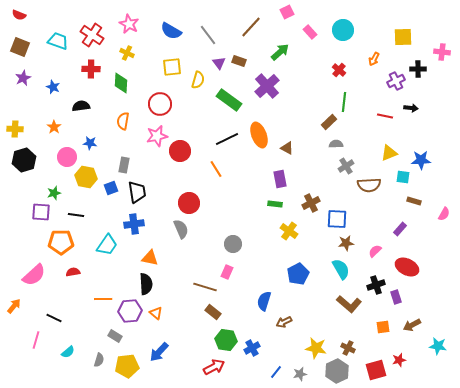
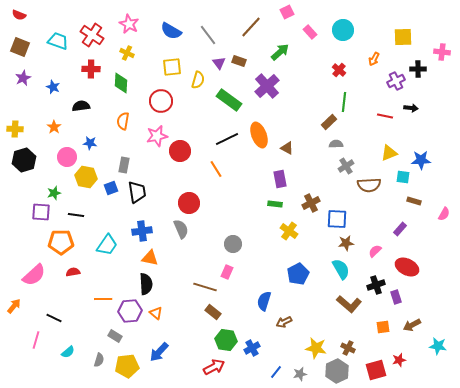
red circle at (160, 104): moved 1 px right, 3 px up
blue cross at (134, 224): moved 8 px right, 7 px down
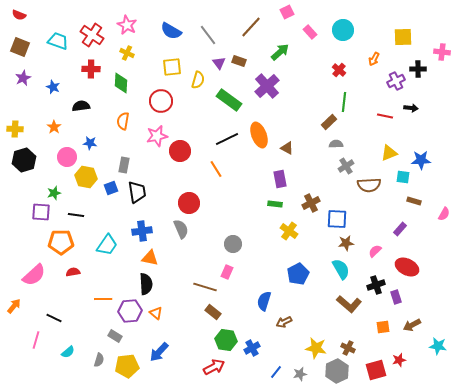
pink star at (129, 24): moved 2 px left, 1 px down
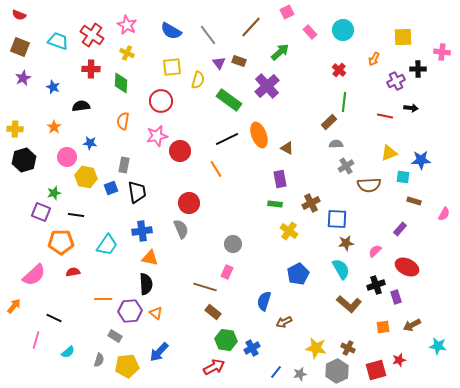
purple square at (41, 212): rotated 18 degrees clockwise
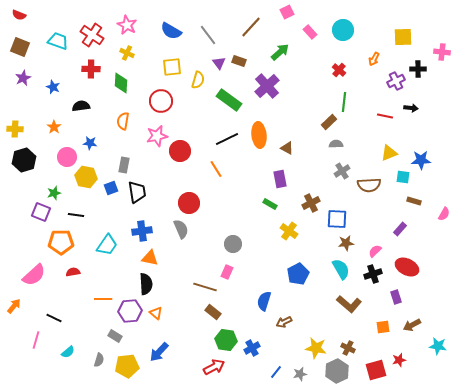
orange ellipse at (259, 135): rotated 15 degrees clockwise
gray cross at (346, 166): moved 4 px left, 5 px down
green rectangle at (275, 204): moved 5 px left; rotated 24 degrees clockwise
black cross at (376, 285): moved 3 px left, 11 px up
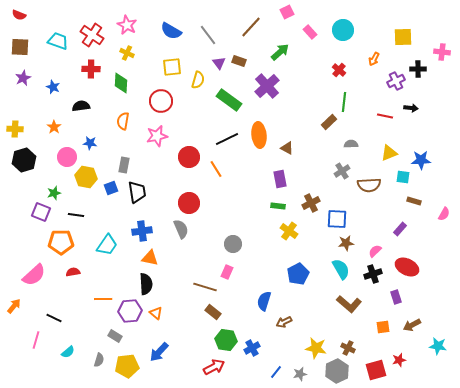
brown square at (20, 47): rotated 18 degrees counterclockwise
gray semicircle at (336, 144): moved 15 px right
red circle at (180, 151): moved 9 px right, 6 px down
green rectangle at (270, 204): moved 8 px right, 2 px down; rotated 24 degrees counterclockwise
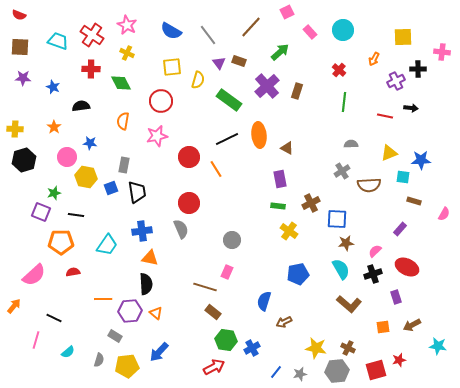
purple star at (23, 78): rotated 28 degrees clockwise
green diamond at (121, 83): rotated 30 degrees counterclockwise
brown rectangle at (329, 122): moved 32 px left, 31 px up; rotated 28 degrees counterclockwise
gray circle at (233, 244): moved 1 px left, 4 px up
blue pentagon at (298, 274): rotated 15 degrees clockwise
gray hexagon at (337, 371): rotated 20 degrees clockwise
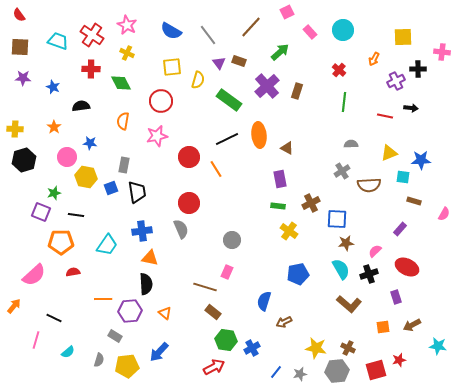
red semicircle at (19, 15): rotated 32 degrees clockwise
black cross at (373, 274): moved 4 px left
orange triangle at (156, 313): moved 9 px right
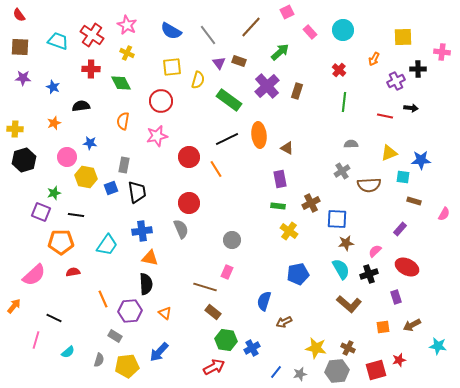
orange star at (54, 127): moved 4 px up; rotated 16 degrees clockwise
orange line at (103, 299): rotated 66 degrees clockwise
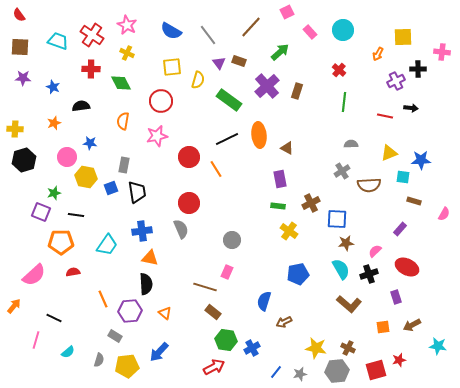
orange arrow at (374, 59): moved 4 px right, 5 px up
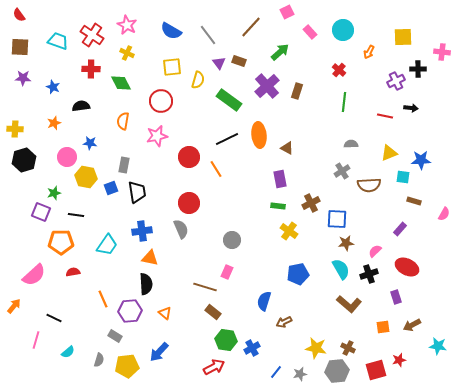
orange arrow at (378, 54): moved 9 px left, 2 px up
